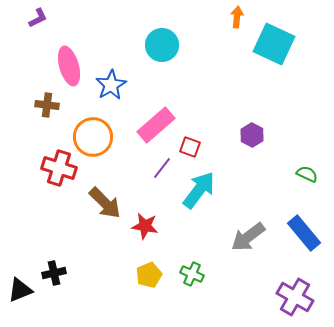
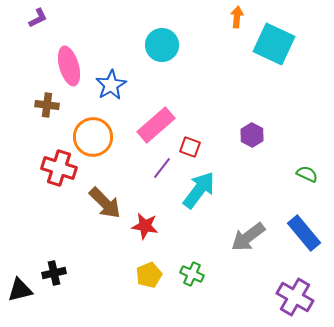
black triangle: rotated 8 degrees clockwise
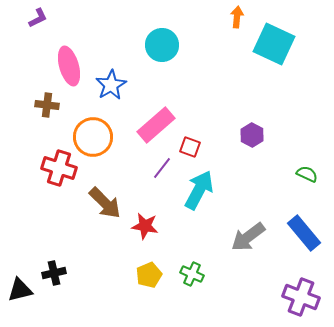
cyan arrow: rotated 9 degrees counterclockwise
purple cross: moved 6 px right; rotated 9 degrees counterclockwise
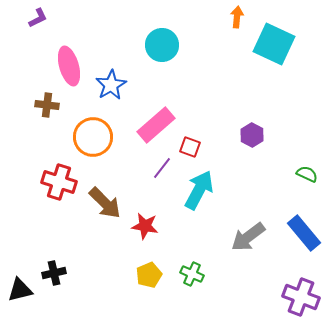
red cross: moved 14 px down
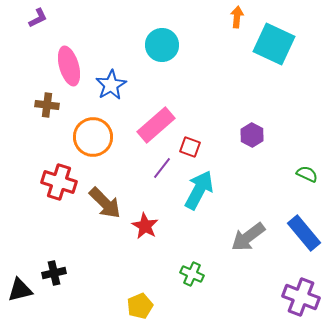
red star: rotated 20 degrees clockwise
yellow pentagon: moved 9 px left, 31 px down
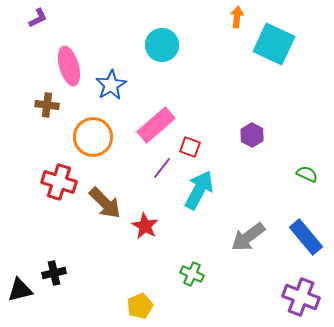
blue rectangle: moved 2 px right, 4 px down
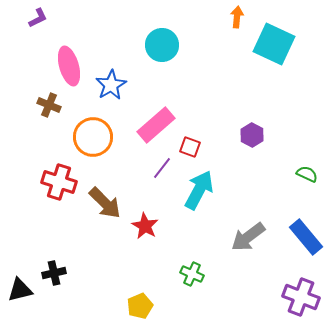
brown cross: moved 2 px right; rotated 15 degrees clockwise
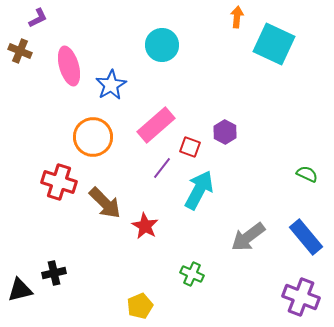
brown cross: moved 29 px left, 54 px up
purple hexagon: moved 27 px left, 3 px up
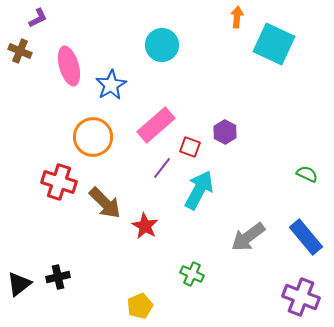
black cross: moved 4 px right, 4 px down
black triangle: moved 1 px left, 6 px up; rotated 24 degrees counterclockwise
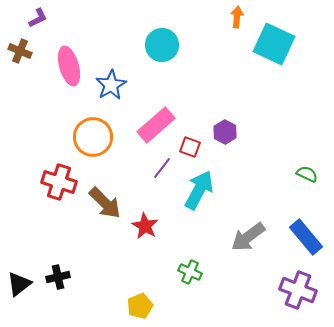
green cross: moved 2 px left, 2 px up
purple cross: moved 3 px left, 7 px up
